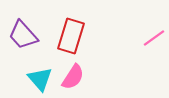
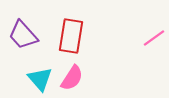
red rectangle: rotated 8 degrees counterclockwise
pink semicircle: moved 1 px left, 1 px down
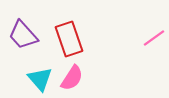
red rectangle: moved 2 px left, 3 px down; rotated 28 degrees counterclockwise
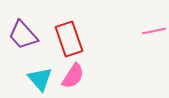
pink line: moved 7 px up; rotated 25 degrees clockwise
pink semicircle: moved 1 px right, 2 px up
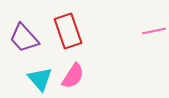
purple trapezoid: moved 1 px right, 3 px down
red rectangle: moved 1 px left, 8 px up
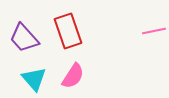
cyan triangle: moved 6 px left
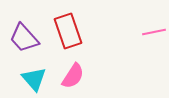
pink line: moved 1 px down
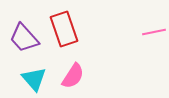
red rectangle: moved 4 px left, 2 px up
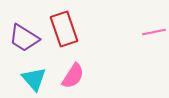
purple trapezoid: rotated 16 degrees counterclockwise
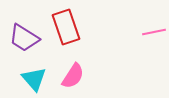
red rectangle: moved 2 px right, 2 px up
